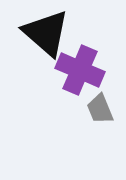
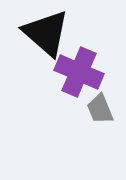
purple cross: moved 1 px left, 2 px down
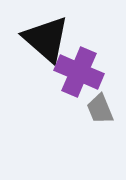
black triangle: moved 6 px down
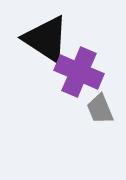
black triangle: rotated 8 degrees counterclockwise
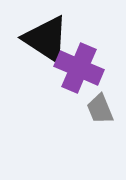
purple cross: moved 4 px up
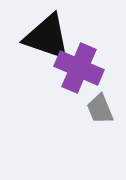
black triangle: moved 1 px right, 2 px up; rotated 14 degrees counterclockwise
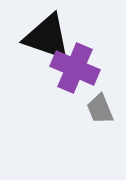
purple cross: moved 4 px left
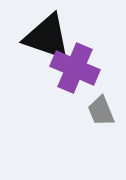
gray trapezoid: moved 1 px right, 2 px down
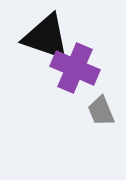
black triangle: moved 1 px left
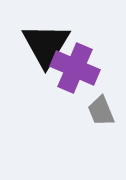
black triangle: moved 8 px down; rotated 42 degrees clockwise
